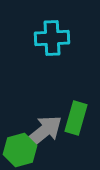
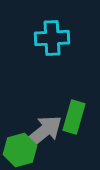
green rectangle: moved 2 px left, 1 px up
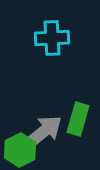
green rectangle: moved 4 px right, 2 px down
green hexagon: rotated 12 degrees counterclockwise
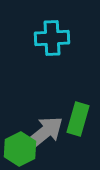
gray arrow: moved 1 px right, 1 px down
green hexagon: moved 1 px up
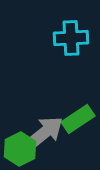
cyan cross: moved 19 px right
green rectangle: rotated 40 degrees clockwise
